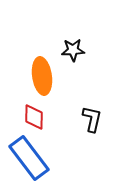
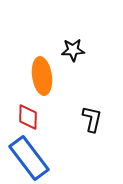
red diamond: moved 6 px left
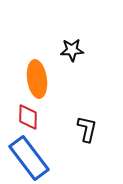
black star: moved 1 px left
orange ellipse: moved 5 px left, 3 px down
black L-shape: moved 5 px left, 10 px down
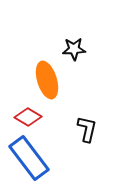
black star: moved 2 px right, 1 px up
orange ellipse: moved 10 px right, 1 px down; rotated 9 degrees counterclockwise
red diamond: rotated 60 degrees counterclockwise
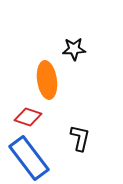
orange ellipse: rotated 9 degrees clockwise
red diamond: rotated 12 degrees counterclockwise
black L-shape: moved 7 px left, 9 px down
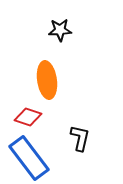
black star: moved 14 px left, 19 px up
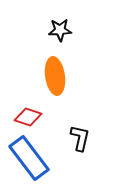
orange ellipse: moved 8 px right, 4 px up
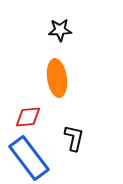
orange ellipse: moved 2 px right, 2 px down
red diamond: rotated 24 degrees counterclockwise
black L-shape: moved 6 px left
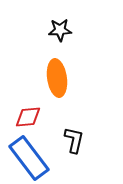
black L-shape: moved 2 px down
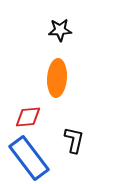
orange ellipse: rotated 12 degrees clockwise
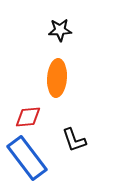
black L-shape: rotated 148 degrees clockwise
blue rectangle: moved 2 px left
